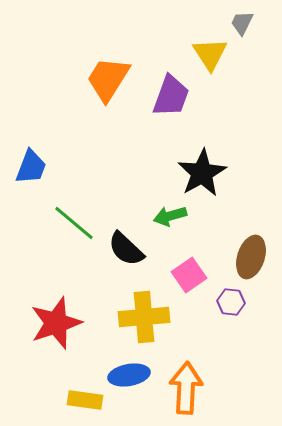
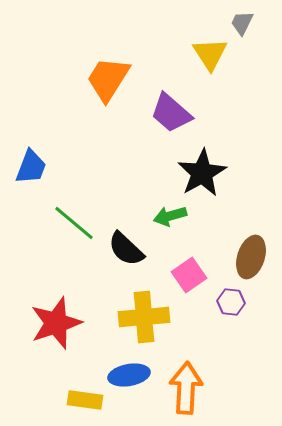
purple trapezoid: moved 17 px down; rotated 111 degrees clockwise
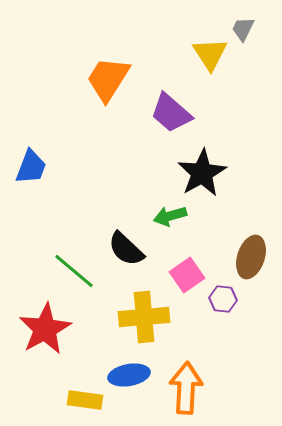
gray trapezoid: moved 1 px right, 6 px down
green line: moved 48 px down
pink square: moved 2 px left
purple hexagon: moved 8 px left, 3 px up
red star: moved 11 px left, 6 px down; rotated 10 degrees counterclockwise
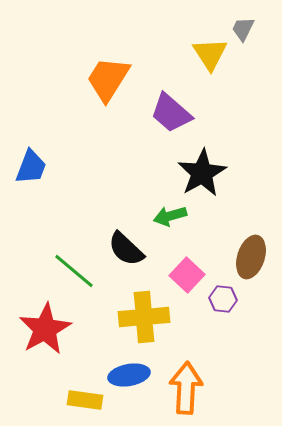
pink square: rotated 12 degrees counterclockwise
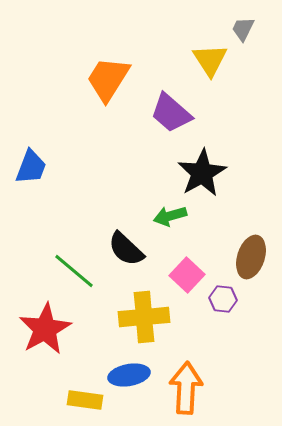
yellow triangle: moved 6 px down
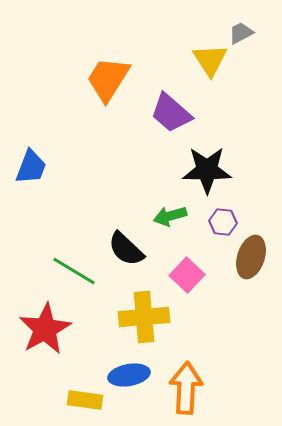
gray trapezoid: moved 2 px left, 4 px down; rotated 36 degrees clockwise
black star: moved 5 px right, 3 px up; rotated 30 degrees clockwise
green line: rotated 9 degrees counterclockwise
purple hexagon: moved 77 px up
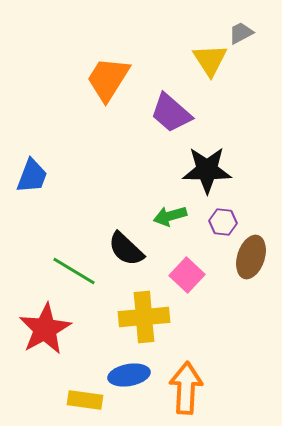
blue trapezoid: moved 1 px right, 9 px down
